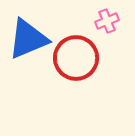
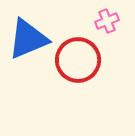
red circle: moved 2 px right, 2 px down
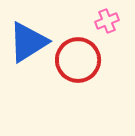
blue triangle: moved 3 px down; rotated 9 degrees counterclockwise
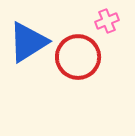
red circle: moved 3 px up
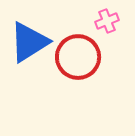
blue triangle: moved 1 px right
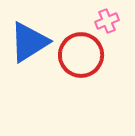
red circle: moved 3 px right, 2 px up
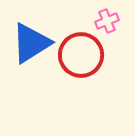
blue triangle: moved 2 px right, 1 px down
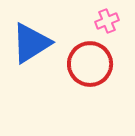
red circle: moved 9 px right, 9 px down
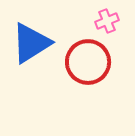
red circle: moved 2 px left, 2 px up
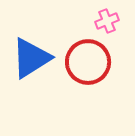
blue triangle: moved 15 px down
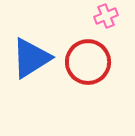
pink cross: moved 1 px left, 5 px up
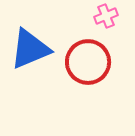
blue triangle: moved 1 px left, 9 px up; rotated 9 degrees clockwise
